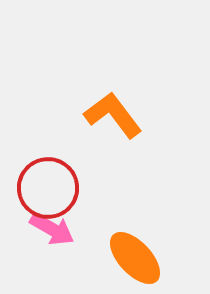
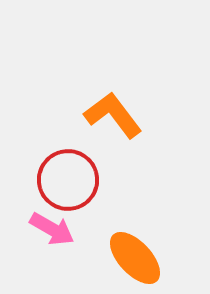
red circle: moved 20 px right, 8 px up
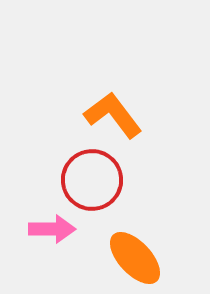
red circle: moved 24 px right
pink arrow: rotated 30 degrees counterclockwise
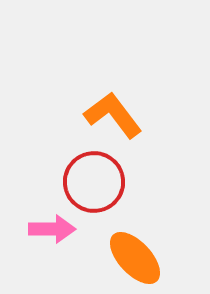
red circle: moved 2 px right, 2 px down
